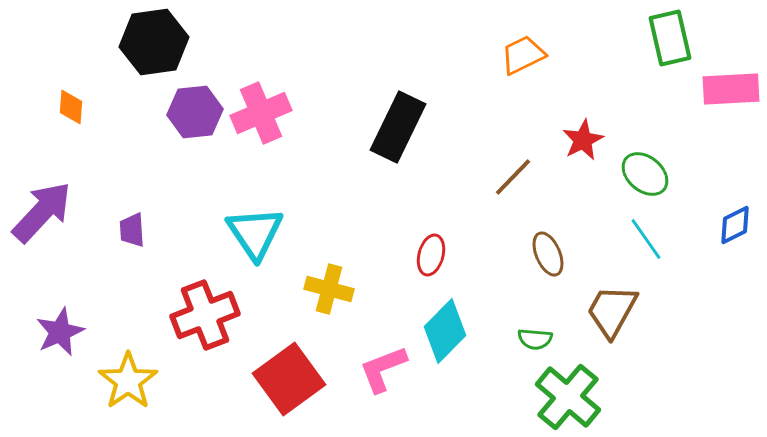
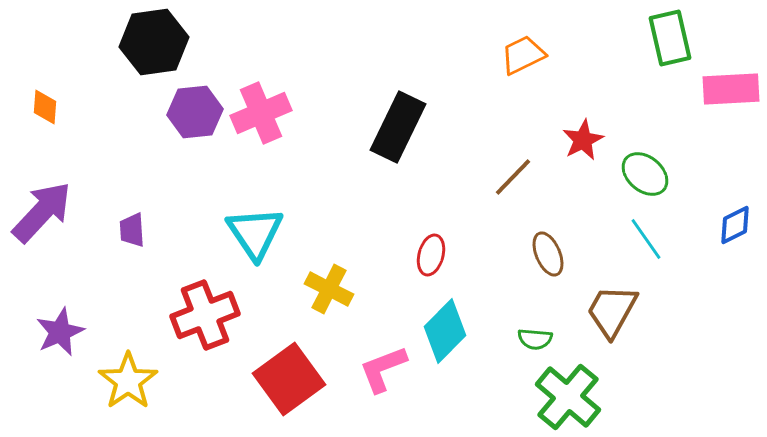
orange diamond: moved 26 px left
yellow cross: rotated 12 degrees clockwise
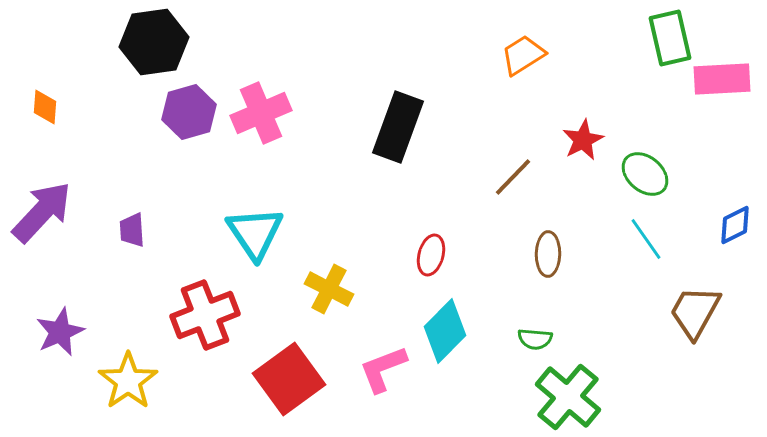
orange trapezoid: rotated 6 degrees counterclockwise
pink rectangle: moved 9 px left, 10 px up
purple hexagon: moved 6 px left; rotated 10 degrees counterclockwise
black rectangle: rotated 6 degrees counterclockwise
brown ellipse: rotated 24 degrees clockwise
brown trapezoid: moved 83 px right, 1 px down
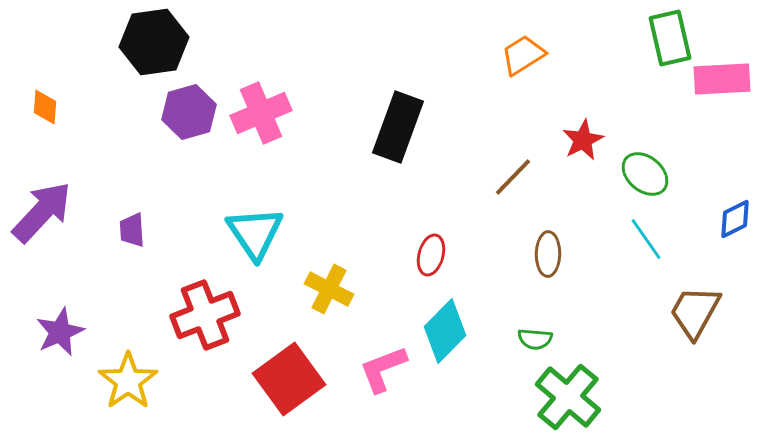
blue diamond: moved 6 px up
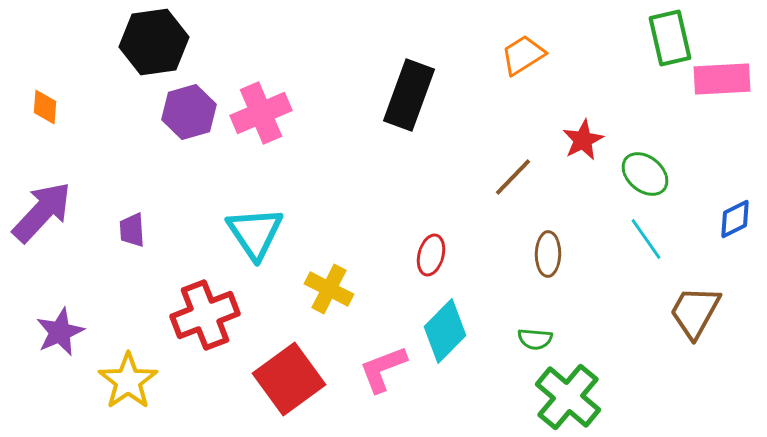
black rectangle: moved 11 px right, 32 px up
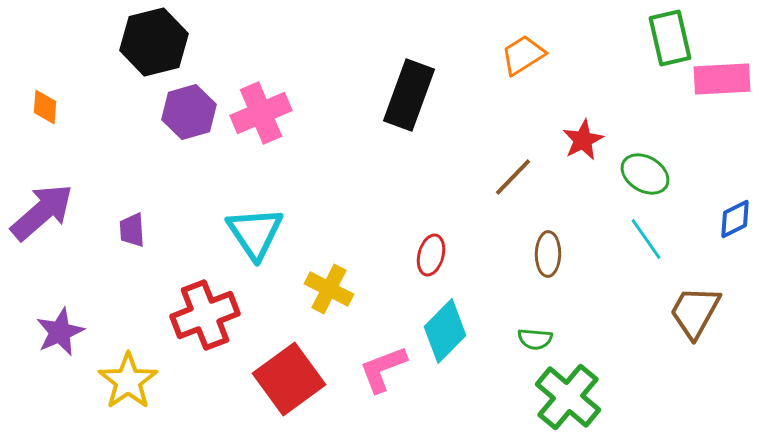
black hexagon: rotated 6 degrees counterclockwise
green ellipse: rotated 9 degrees counterclockwise
purple arrow: rotated 6 degrees clockwise
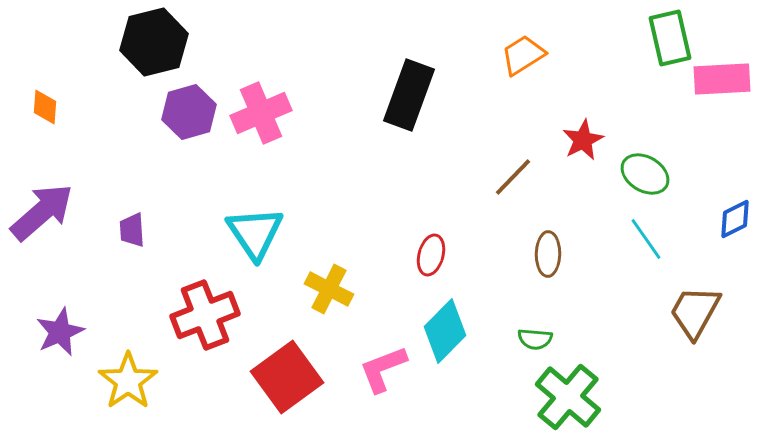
red square: moved 2 px left, 2 px up
